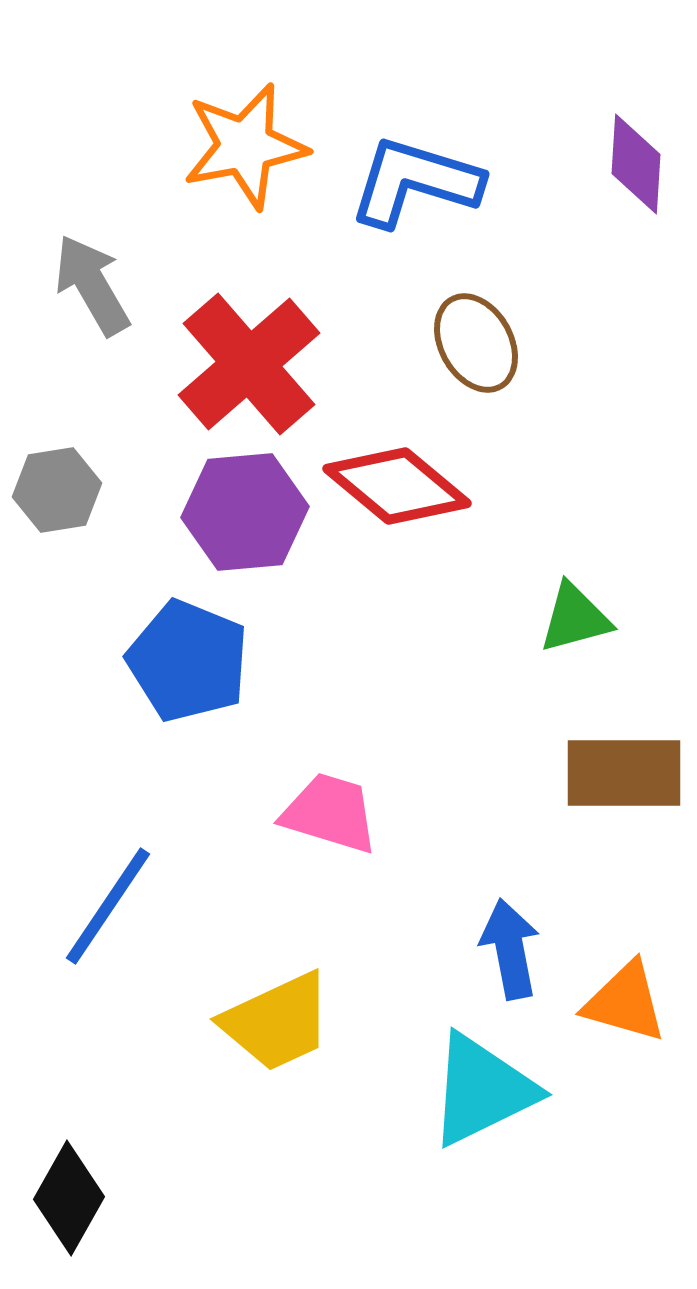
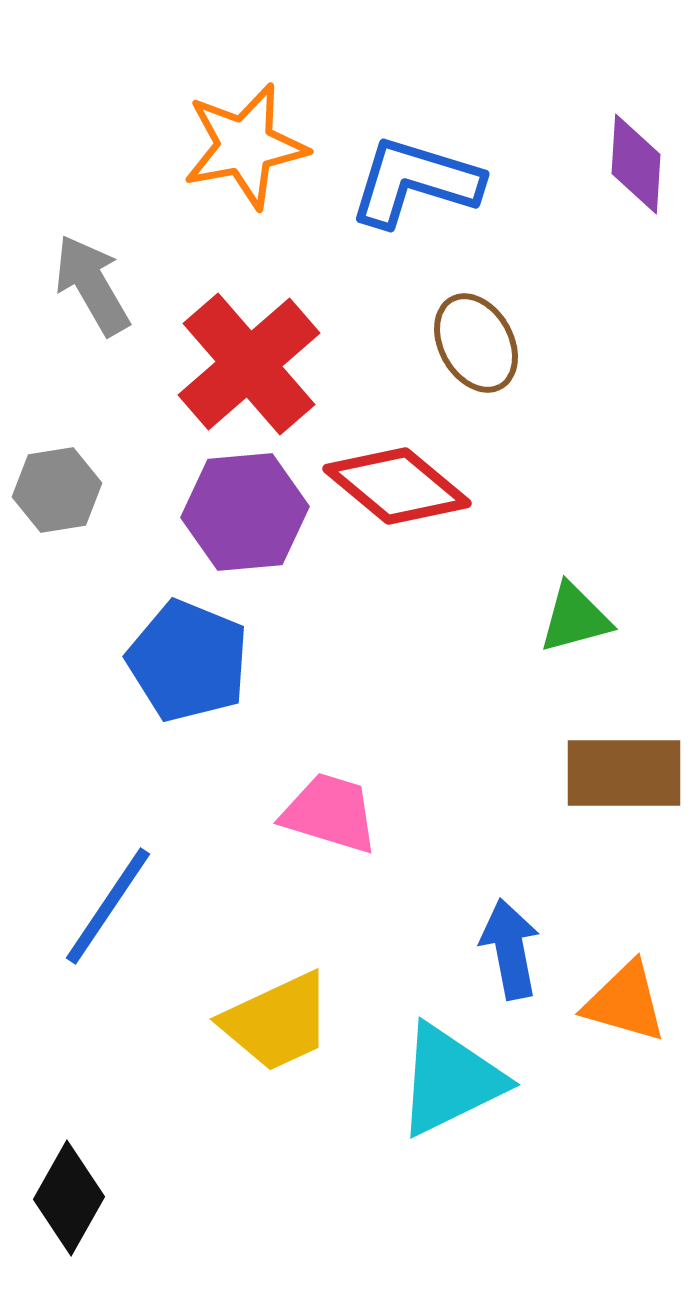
cyan triangle: moved 32 px left, 10 px up
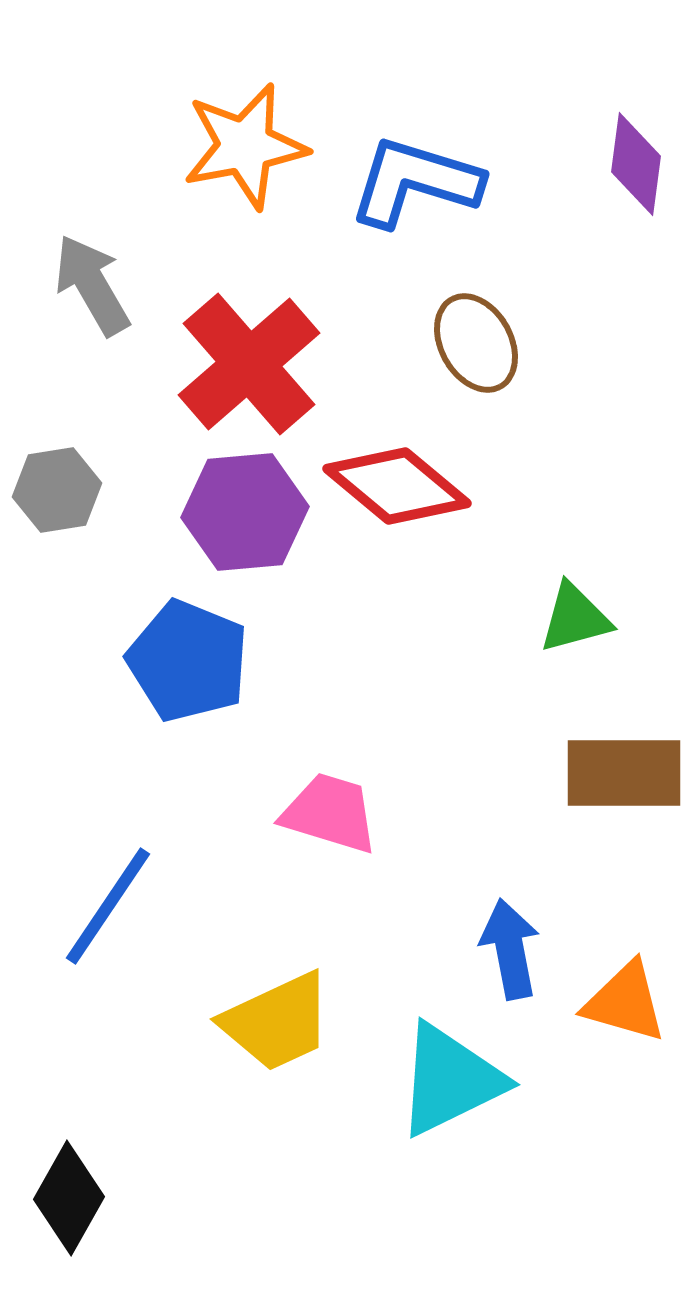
purple diamond: rotated 4 degrees clockwise
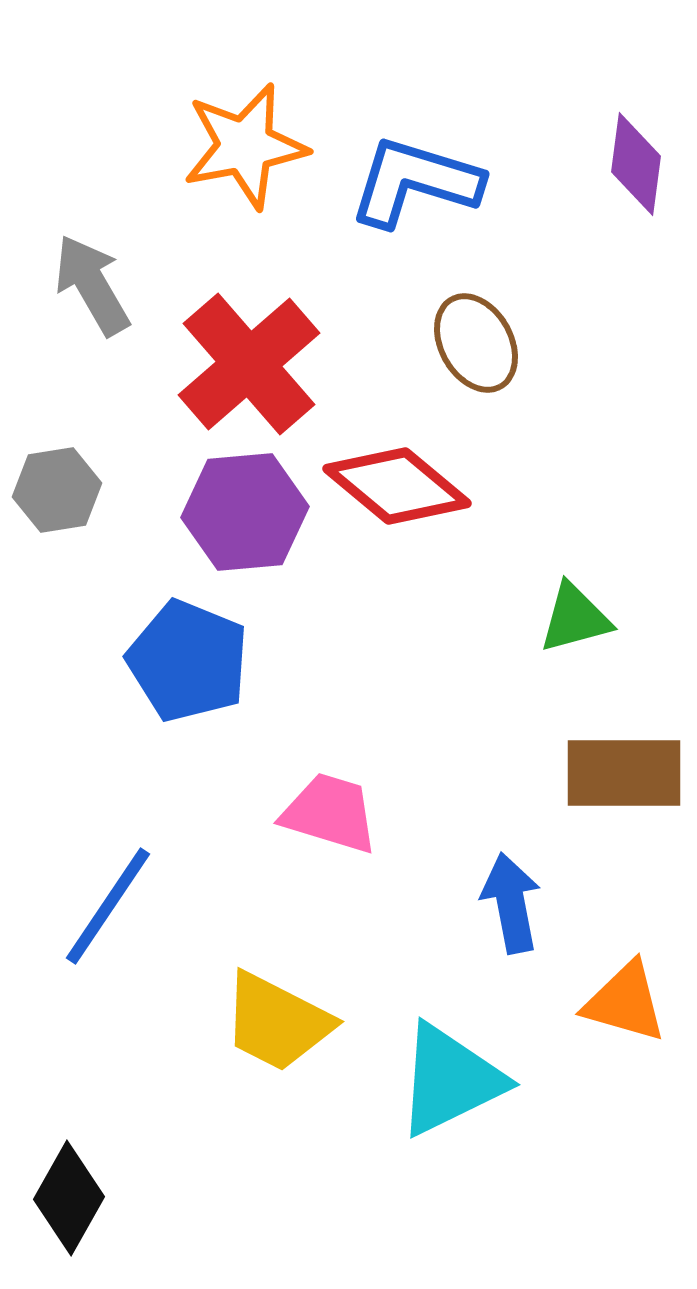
blue arrow: moved 1 px right, 46 px up
yellow trapezoid: rotated 52 degrees clockwise
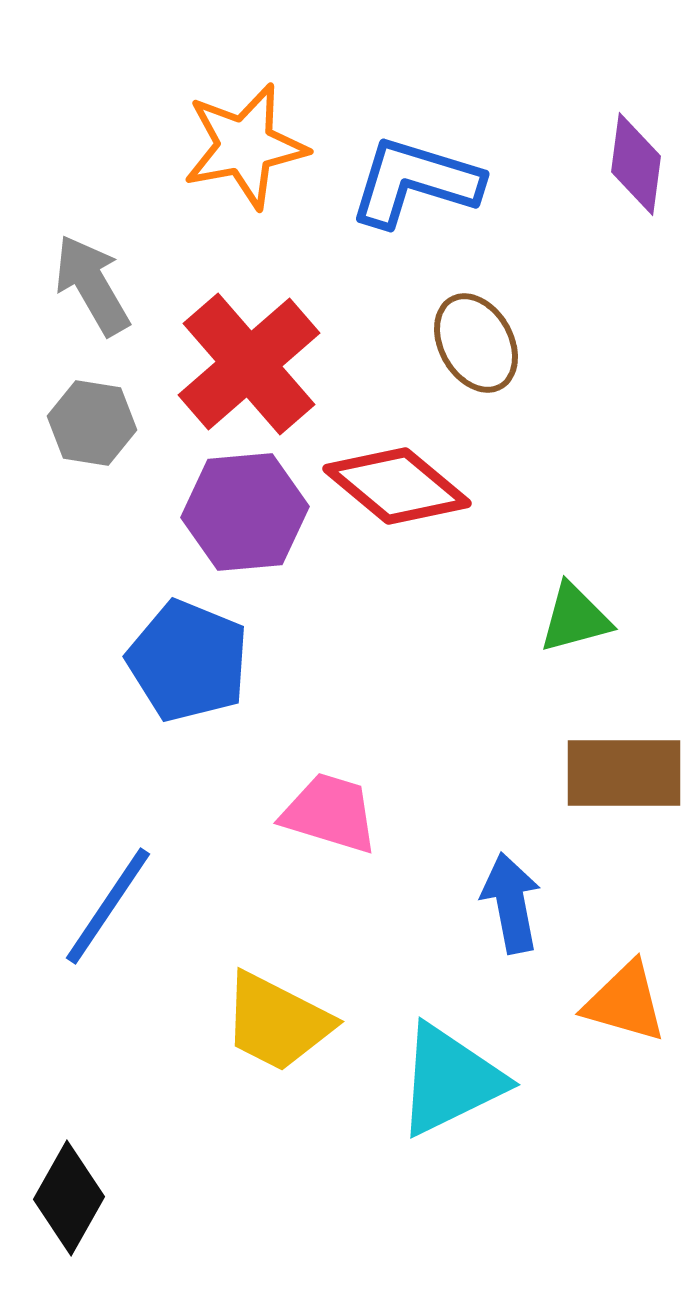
gray hexagon: moved 35 px right, 67 px up; rotated 18 degrees clockwise
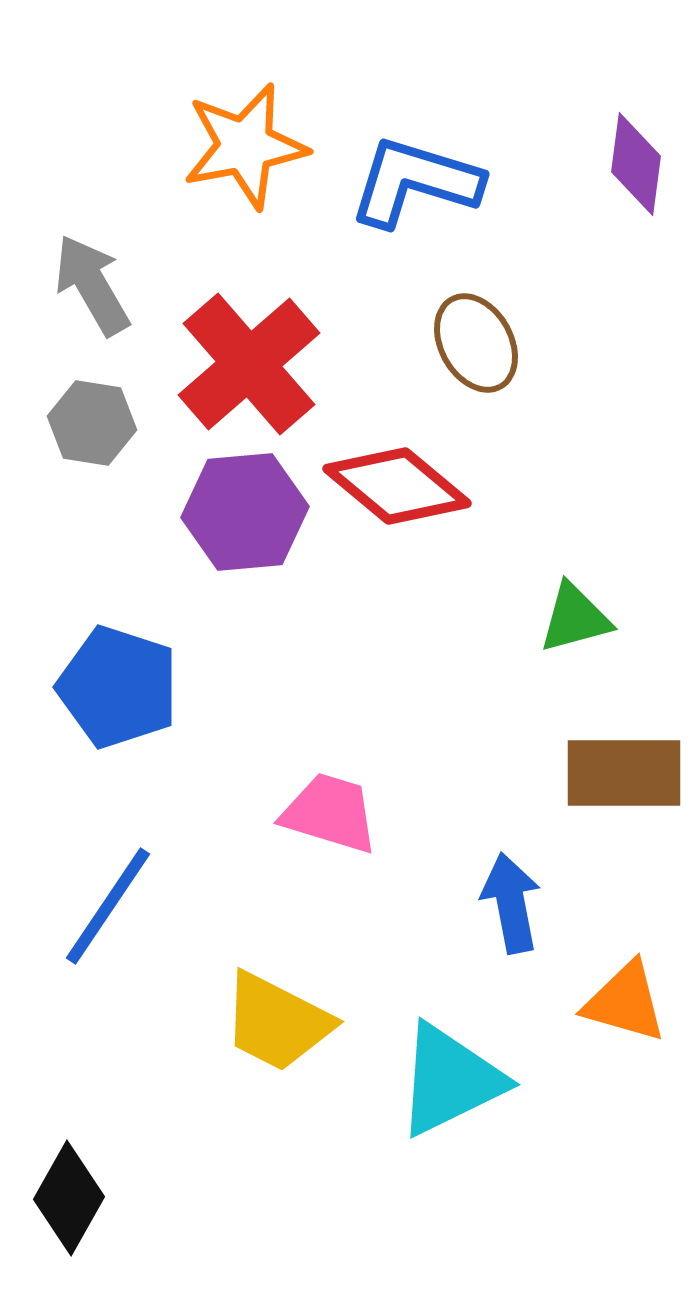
blue pentagon: moved 70 px left, 26 px down; rotated 4 degrees counterclockwise
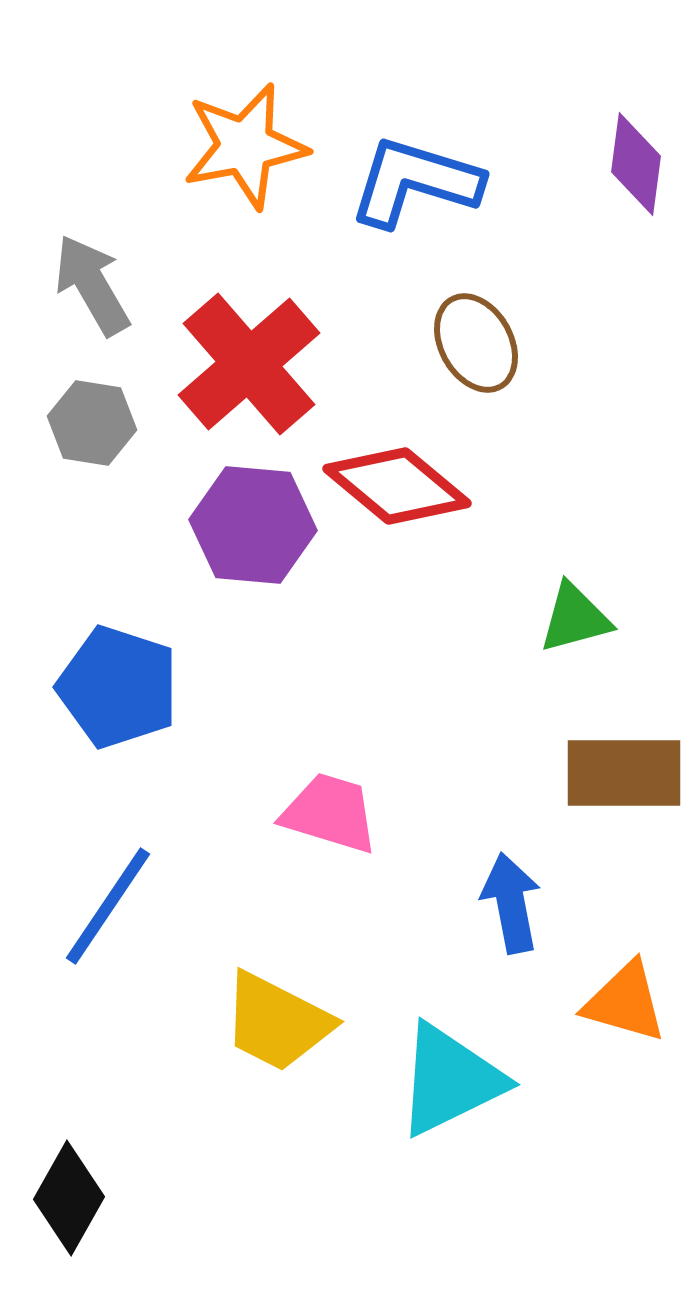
purple hexagon: moved 8 px right, 13 px down; rotated 10 degrees clockwise
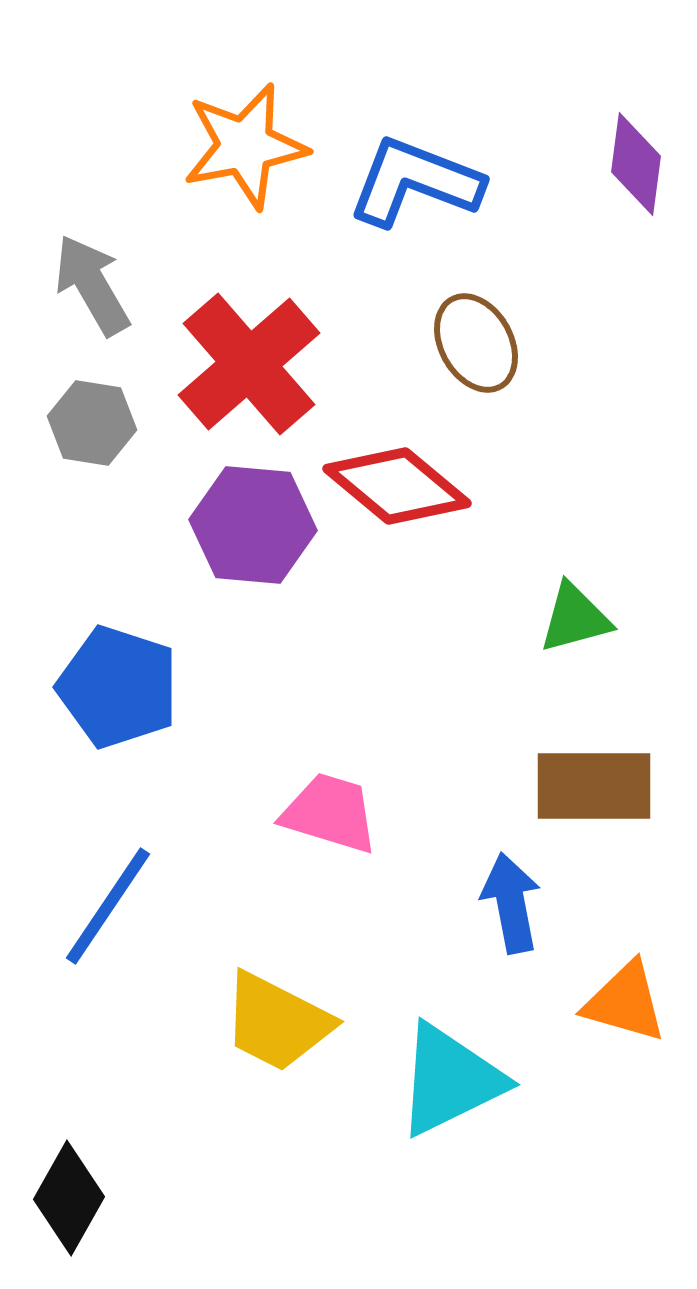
blue L-shape: rotated 4 degrees clockwise
brown rectangle: moved 30 px left, 13 px down
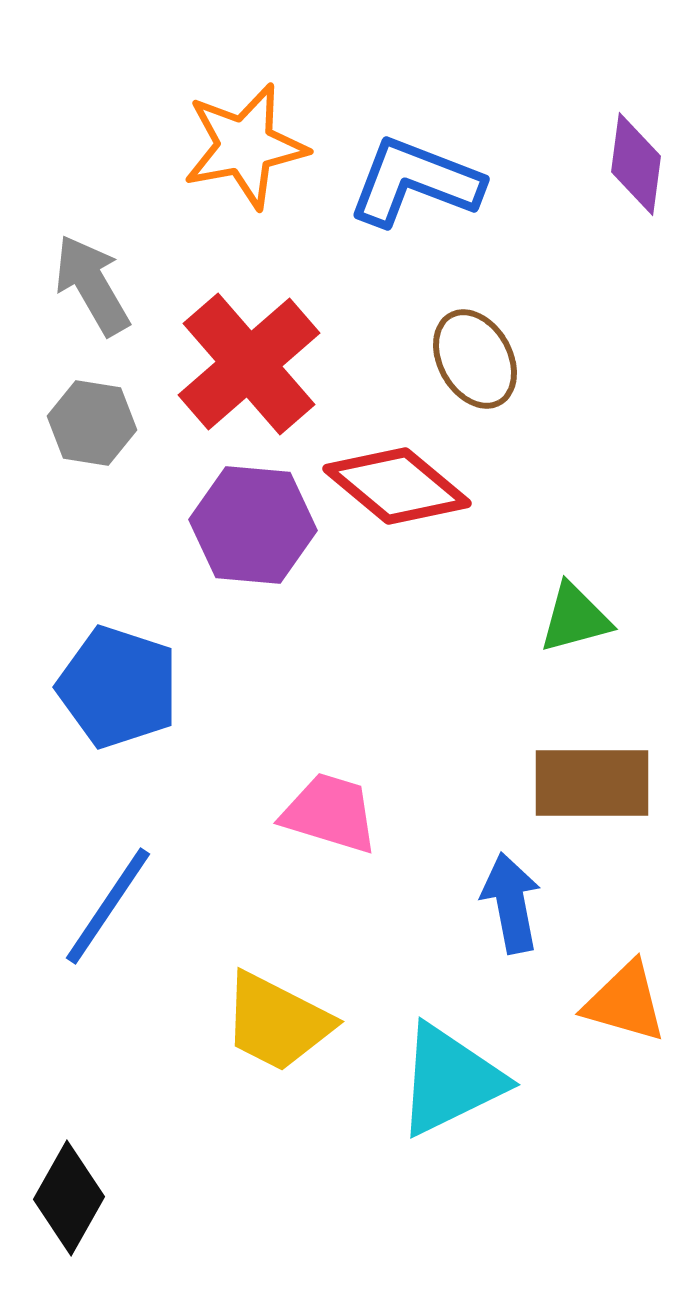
brown ellipse: moved 1 px left, 16 px down
brown rectangle: moved 2 px left, 3 px up
